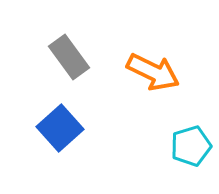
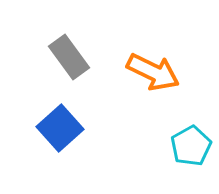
cyan pentagon: rotated 12 degrees counterclockwise
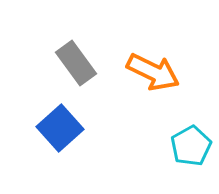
gray rectangle: moved 7 px right, 6 px down
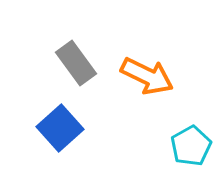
orange arrow: moved 6 px left, 4 px down
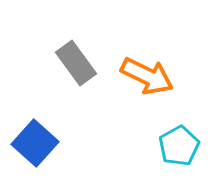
blue square: moved 25 px left, 15 px down; rotated 6 degrees counterclockwise
cyan pentagon: moved 12 px left
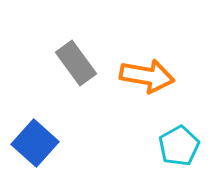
orange arrow: rotated 16 degrees counterclockwise
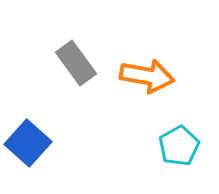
blue square: moved 7 px left
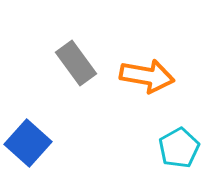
cyan pentagon: moved 2 px down
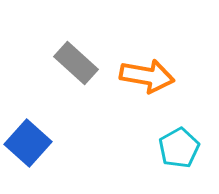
gray rectangle: rotated 12 degrees counterclockwise
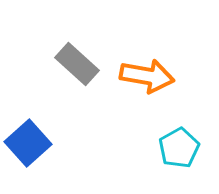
gray rectangle: moved 1 px right, 1 px down
blue square: rotated 6 degrees clockwise
